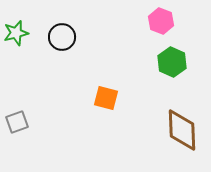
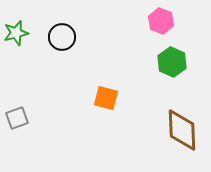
gray square: moved 4 px up
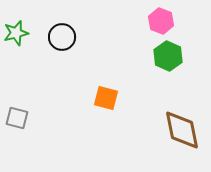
green hexagon: moved 4 px left, 6 px up
gray square: rotated 35 degrees clockwise
brown diamond: rotated 9 degrees counterclockwise
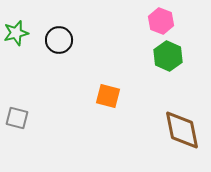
black circle: moved 3 px left, 3 px down
orange square: moved 2 px right, 2 px up
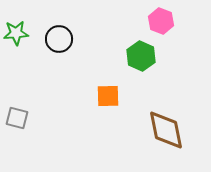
green star: rotated 10 degrees clockwise
black circle: moved 1 px up
green hexagon: moved 27 px left
orange square: rotated 15 degrees counterclockwise
brown diamond: moved 16 px left
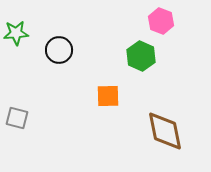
black circle: moved 11 px down
brown diamond: moved 1 px left, 1 px down
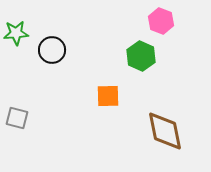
black circle: moved 7 px left
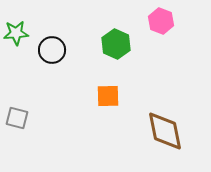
green hexagon: moved 25 px left, 12 px up
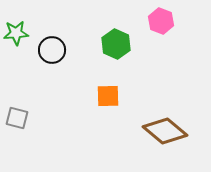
brown diamond: rotated 39 degrees counterclockwise
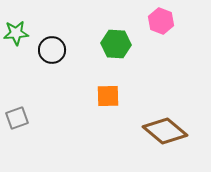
green hexagon: rotated 20 degrees counterclockwise
gray square: rotated 35 degrees counterclockwise
